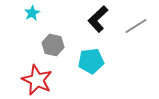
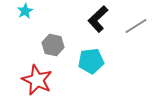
cyan star: moved 7 px left, 2 px up
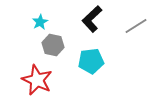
cyan star: moved 15 px right, 11 px down
black L-shape: moved 6 px left
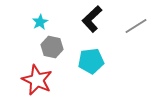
gray hexagon: moved 1 px left, 2 px down
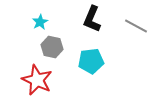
black L-shape: rotated 24 degrees counterclockwise
gray line: rotated 60 degrees clockwise
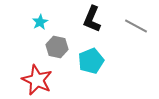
gray hexagon: moved 5 px right
cyan pentagon: rotated 15 degrees counterclockwise
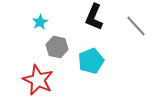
black L-shape: moved 2 px right, 2 px up
gray line: rotated 20 degrees clockwise
red star: moved 1 px right
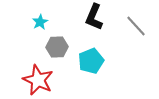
gray hexagon: rotated 15 degrees counterclockwise
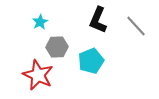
black L-shape: moved 4 px right, 3 px down
red star: moved 5 px up
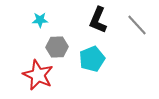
cyan star: moved 2 px up; rotated 28 degrees clockwise
gray line: moved 1 px right, 1 px up
cyan pentagon: moved 1 px right, 2 px up
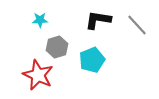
black L-shape: rotated 76 degrees clockwise
gray hexagon: rotated 15 degrees counterclockwise
cyan pentagon: moved 1 px down
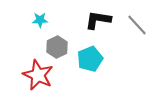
gray hexagon: rotated 10 degrees counterclockwise
cyan pentagon: moved 2 px left, 1 px up
